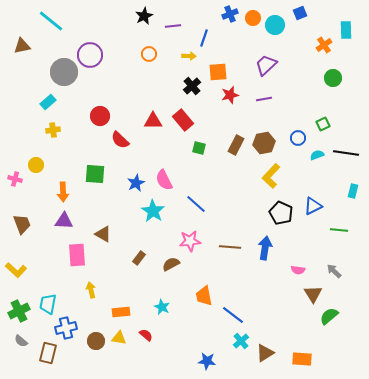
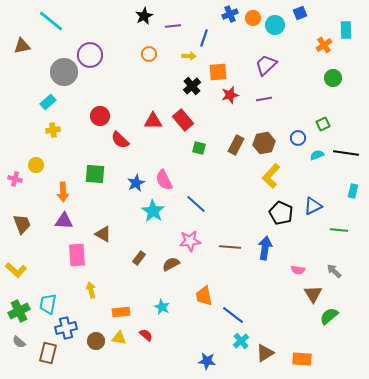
gray semicircle at (21, 341): moved 2 px left, 1 px down
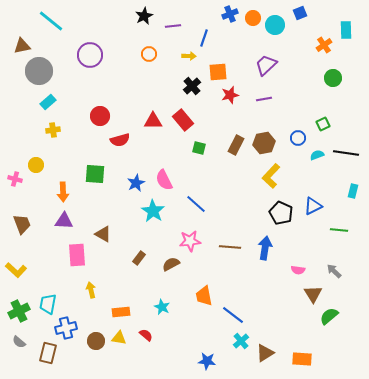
gray circle at (64, 72): moved 25 px left, 1 px up
red semicircle at (120, 140): rotated 60 degrees counterclockwise
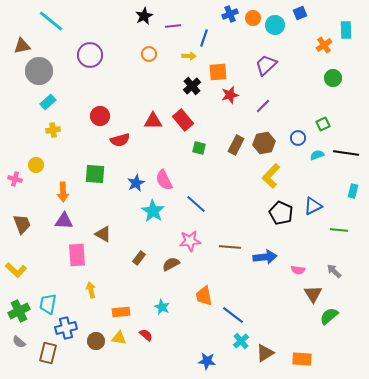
purple line at (264, 99): moved 1 px left, 7 px down; rotated 35 degrees counterclockwise
blue arrow at (265, 248): moved 9 px down; rotated 75 degrees clockwise
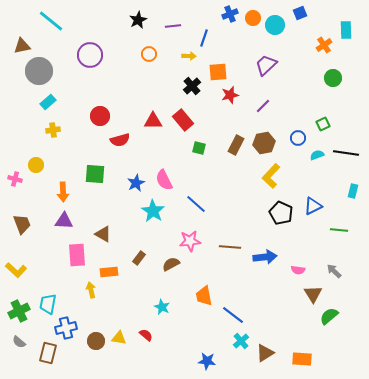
black star at (144, 16): moved 6 px left, 4 px down
orange rectangle at (121, 312): moved 12 px left, 40 px up
